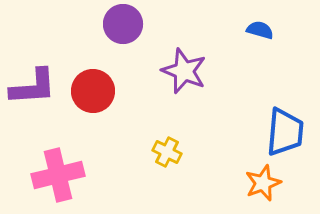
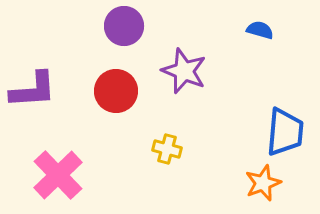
purple circle: moved 1 px right, 2 px down
purple L-shape: moved 3 px down
red circle: moved 23 px right
yellow cross: moved 3 px up; rotated 12 degrees counterclockwise
pink cross: rotated 30 degrees counterclockwise
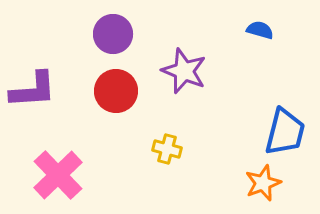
purple circle: moved 11 px left, 8 px down
blue trapezoid: rotated 9 degrees clockwise
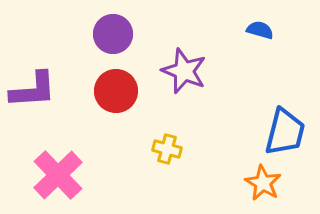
orange star: rotated 21 degrees counterclockwise
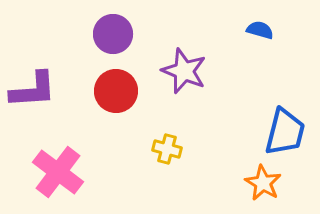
pink cross: moved 3 px up; rotated 9 degrees counterclockwise
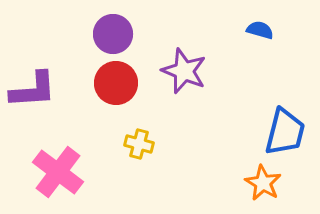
red circle: moved 8 px up
yellow cross: moved 28 px left, 5 px up
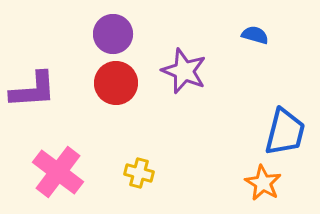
blue semicircle: moved 5 px left, 5 px down
yellow cross: moved 29 px down
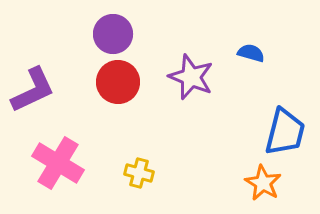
blue semicircle: moved 4 px left, 18 px down
purple star: moved 7 px right, 6 px down
red circle: moved 2 px right, 1 px up
purple L-shape: rotated 21 degrees counterclockwise
pink cross: moved 9 px up; rotated 6 degrees counterclockwise
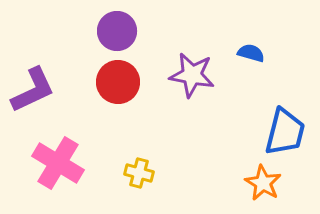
purple circle: moved 4 px right, 3 px up
purple star: moved 1 px right, 2 px up; rotated 12 degrees counterclockwise
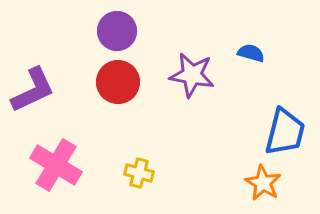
pink cross: moved 2 px left, 2 px down
